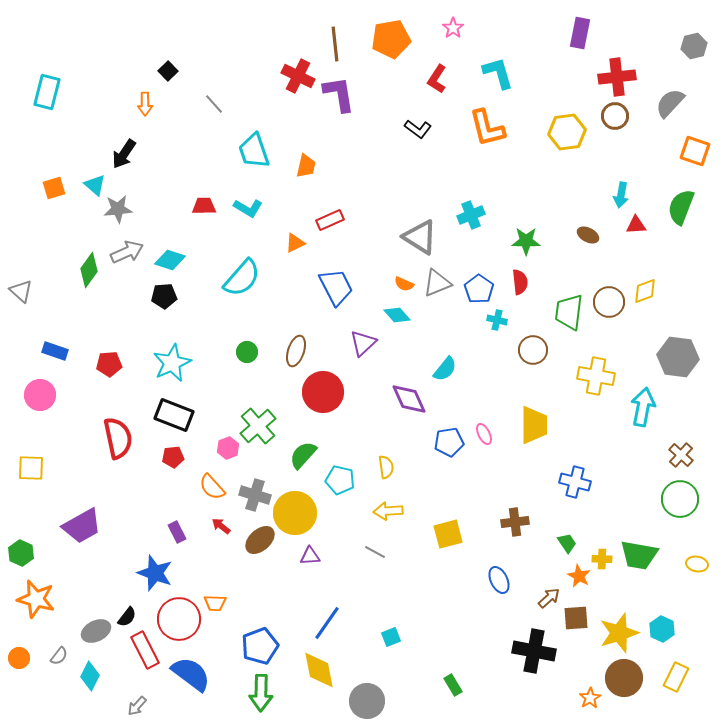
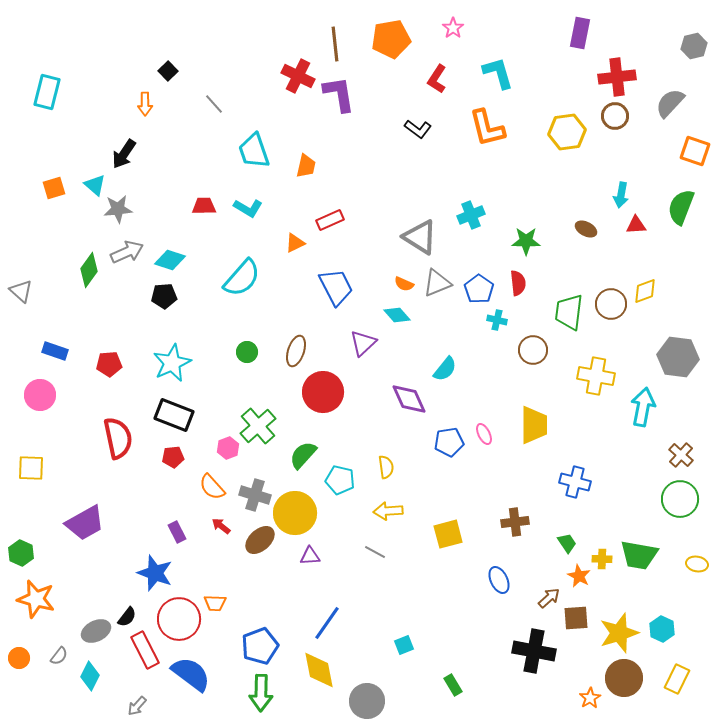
brown ellipse at (588, 235): moved 2 px left, 6 px up
red semicircle at (520, 282): moved 2 px left, 1 px down
brown circle at (609, 302): moved 2 px right, 2 px down
purple trapezoid at (82, 526): moved 3 px right, 3 px up
cyan square at (391, 637): moved 13 px right, 8 px down
yellow rectangle at (676, 677): moved 1 px right, 2 px down
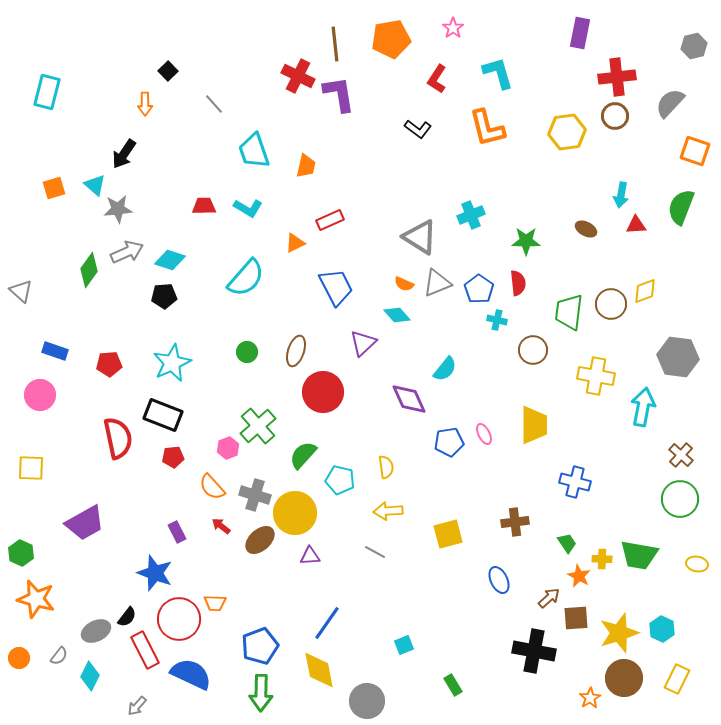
cyan semicircle at (242, 278): moved 4 px right
black rectangle at (174, 415): moved 11 px left
blue semicircle at (191, 674): rotated 12 degrees counterclockwise
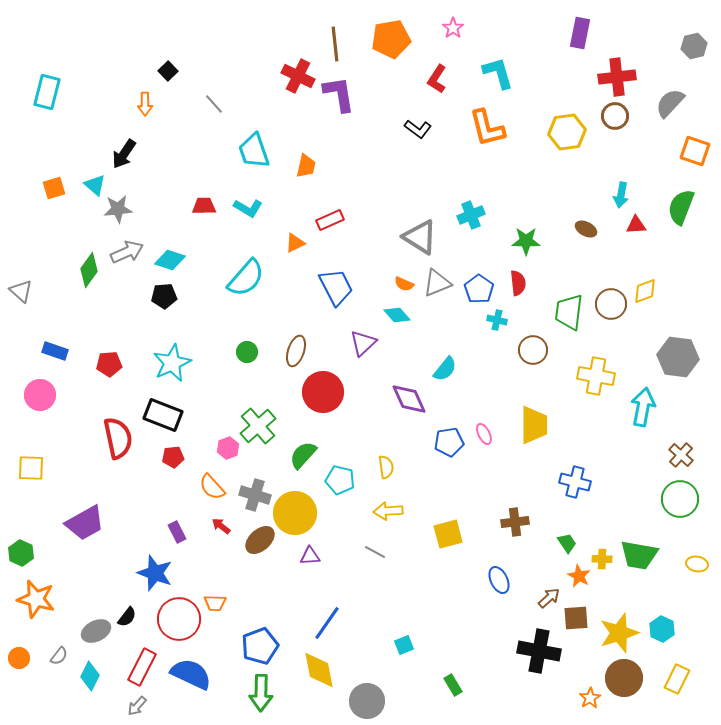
red rectangle at (145, 650): moved 3 px left, 17 px down; rotated 54 degrees clockwise
black cross at (534, 651): moved 5 px right
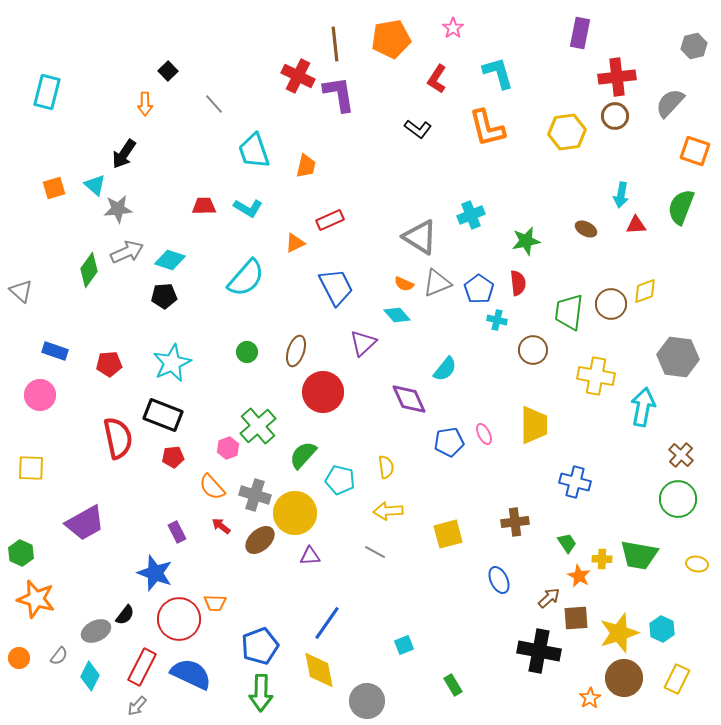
green star at (526, 241): rotated 12 degrees counterclockwise
green circle at (680, 499): moved 2 px left
black semicircle at (127, 617): moved 2 px left, 2 px up
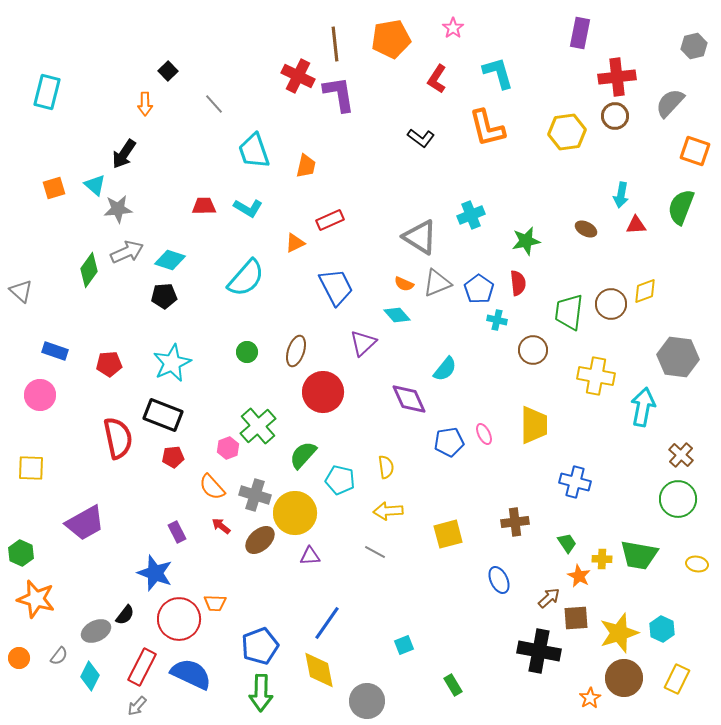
black L-shape at (418, 129): moved 3 px right, 9 px down
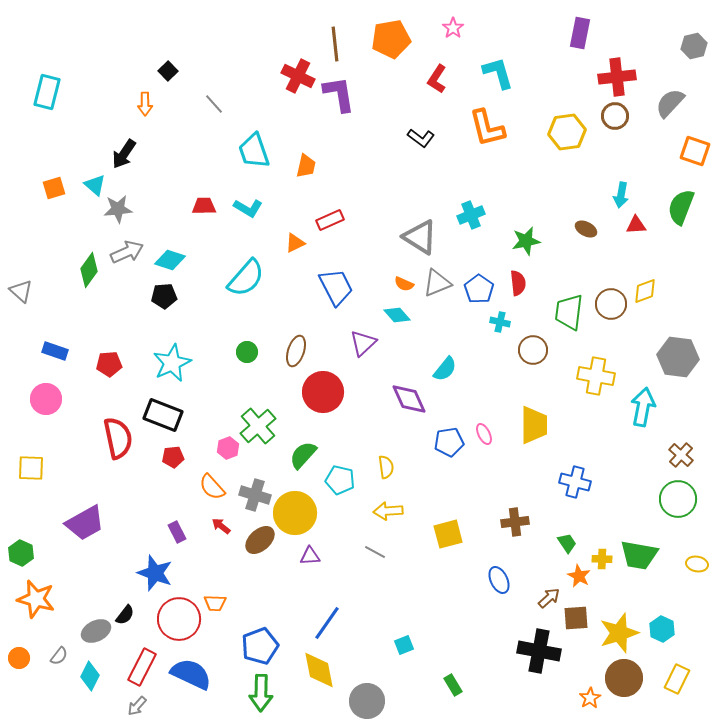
cyan cross at (497, 320): moved 3 px right, 2 px down
pink circle at (40, 395): moved 6 px right, 4 px down
